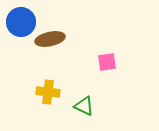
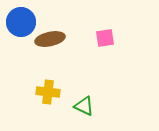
pink square: moved 2 px left, 24 px up
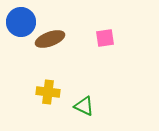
brown ellipse: rotated 8 degrees counterclockwise
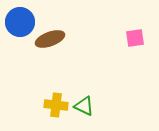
blue circle: moved 1 px left
pink square: moved 30 px right
yellow cross: moved 8 px right, 13 px down
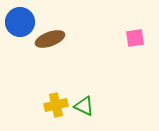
yellow cross: rotated 20 degrees counterclockwise
